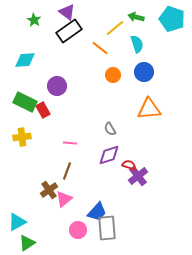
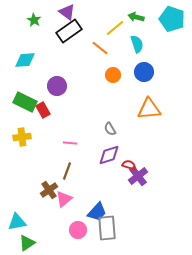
cyan triangle: rotated 18 degrees clockwise
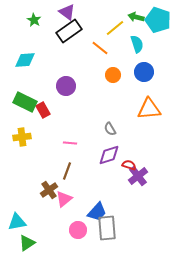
cyan pentagon: moved 14 px left, 1 px down
purple circle: moved 9 px right
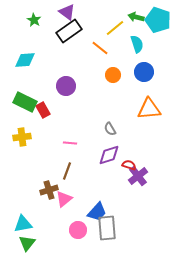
brown cross: rotated 18 degrees clockwise
cyan triangle: moved 6 px right, 2 px down
green triangle: rotated 18 degrees counterclockwise
